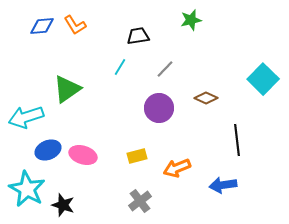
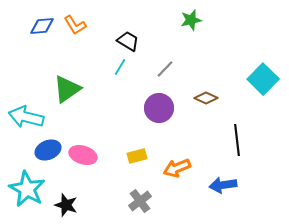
black trapezoid: moved 10 px left, 5 px down; rotated 40 degrees clockwise
cyan arrow: rotated 32 degrees clockwise
black star: moved 3 px right
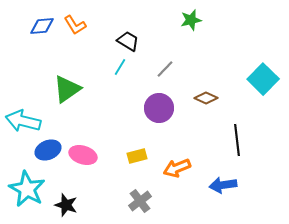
cyan arrow: moved 3 px left, 4 px down
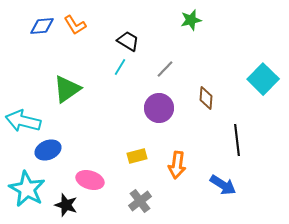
brown diamond: rotated 70 degrees clockwise
pink ellipse: moved 7 px right, 25 px down
orange arrow: moved 3 px up; rotated 60 degrees counterclockwise
blue arrow: rotated 140 degrees counterclockwise
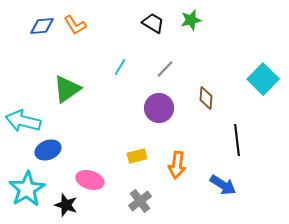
black trapezoid: moved 25 px right, 18 px up
cyan star: rotated 12 degrees clockwise
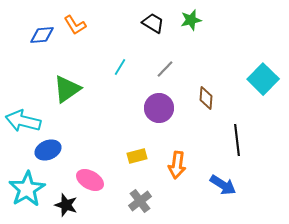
blue diamond: moved 9 px down
pink ellipse: rotated 12 degrees clockwise
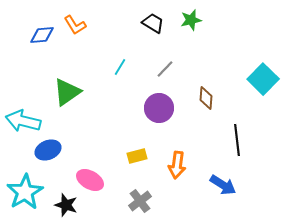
green triangle: moved 3 px down
cyan star: moved 2 px left, 3 px down
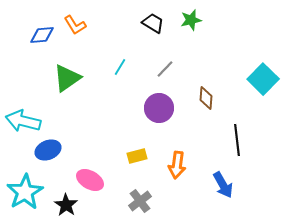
green triangle: moved 14 px up
blue arrow: rotated 28 degrees clockwise
black star: rotated 15 degrees clockwise
